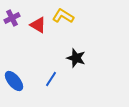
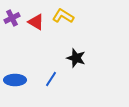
red triangle: moved 2 px left, 3 px up
blue ellipse: moved 1 px right, 1 px up; rotated 50 degrees counterclockwise
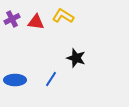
purple cross: moved 1 px down
red triangle: rotated 24 degrees counterclockwise
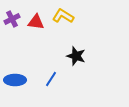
black star: moved 2 px up
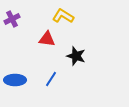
red triangle: moved 11 px right, 17 px down
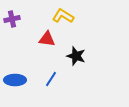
purple cross: rotated 14 degrees clockwise
